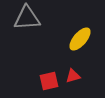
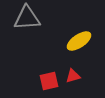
yellow ellipse: moved 1 px left, 2 px down; rotated 15 degrees clockwise
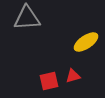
yellow ellipse: moved 7 px right, 1 px down
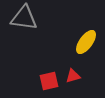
gray triangle: moved 3 px left; rotated 12 degrees clockwise
yellow ellipse: rotated 20 degrees counterclockwise
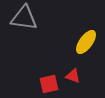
red triangle: rotated 35 degrees clockwise
red square: moved 3 px down
